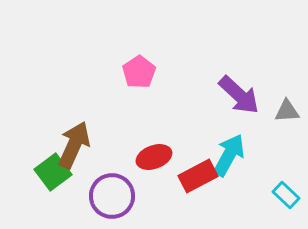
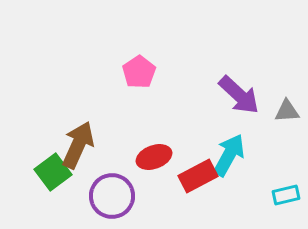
brown arrow: moved 4 px right
cyan rectangle: rotated 56 degrees counterclockwise
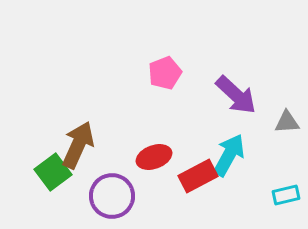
pink pentagon: moved 26 px right, 1 px down; rotated 12 degrees clockwise
purple arrow: moved 3 px left
gray triangle: moved 11 px down
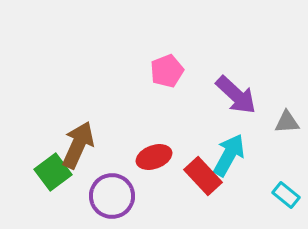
pink pentagon: moved 2 px right, 2 px up
red rectangle: moved 5 px right; rotated 75 degrees clockwise
cyan rectangle: rotated 52 degrees clockwise
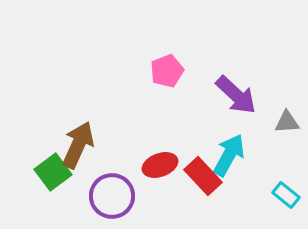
red ellipse: moved 6 px right, 8 px down
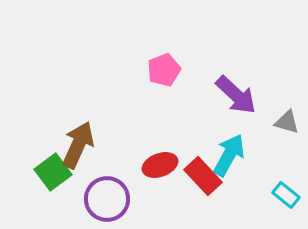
pink pentagon: moved 3 px left, 1 px up
gray triangle: rotated 20 degrees clockwise
purple circle: moved 5 px left, 3 px down
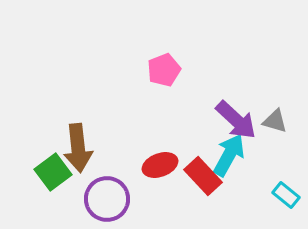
purple arrow: moved 25 px down
gray triangle: moved 12 px left, 1 px up
brown arrow: moved 3 px down; rotated 150 degrees clockwise
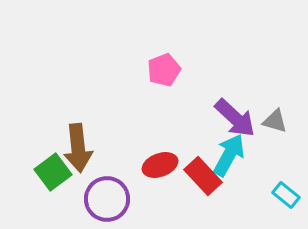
purple arrow: moved 1 px left, 2 px up
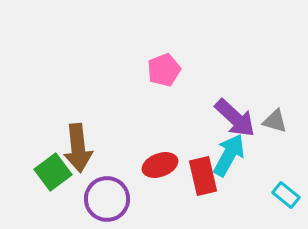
red rectangle: rotated 30 degrees clockwise
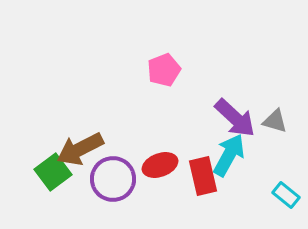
brown arrow: moved 2 px right, 1 px down; rotated 69 degrees clockwise
purple circle: moved 6 px right, 20 px up
